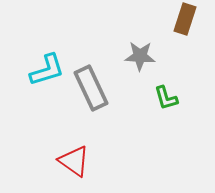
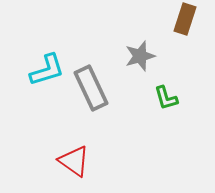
gray star: rotated 20 degrees counterclockwise
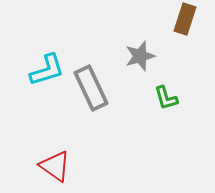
red triangle: moved 19 px left, 5 px down
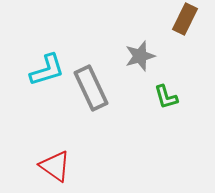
brown rectangle: rotated 8 degrees clockwise
green L-shape: moved 1 px up
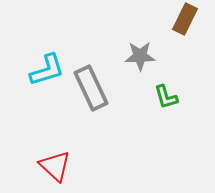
gray star: rotated 16 degrees clockwise
red triangle: rotated 8 degrees clockwise
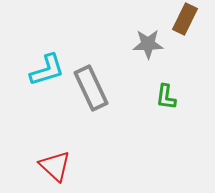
gray star: moved 8 px right, 12 px up
green L-shape: rotated 24 degrees clockwise
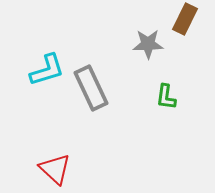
red triangle: moved 3 px down
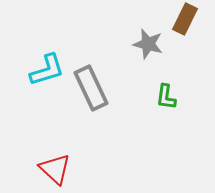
gray star: rotated 16 degrees clockwise
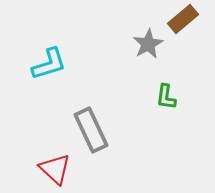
brown rectangle: moved 2 px left; rotated 24 degrees clockwise
gray star: rotated 28 degrees clockwise
cyan L-shape: moved 2 px right, 6 px up
gray rectangle: moved 42 px down
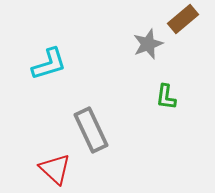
gray star: rotated 8 degrees clockwise
